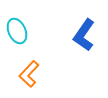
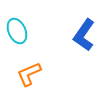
orange L-shape: rotated 24 degrees clockwise
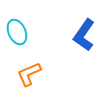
cyan ellipse: moved 1 px down
